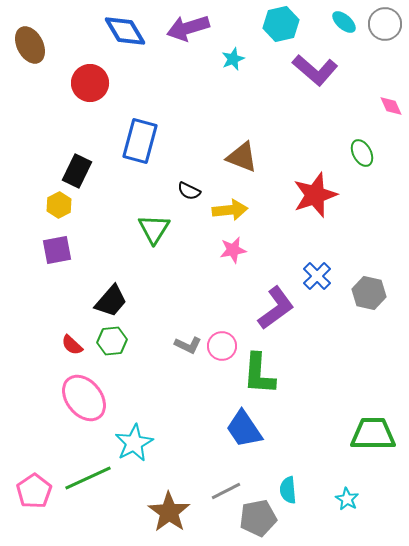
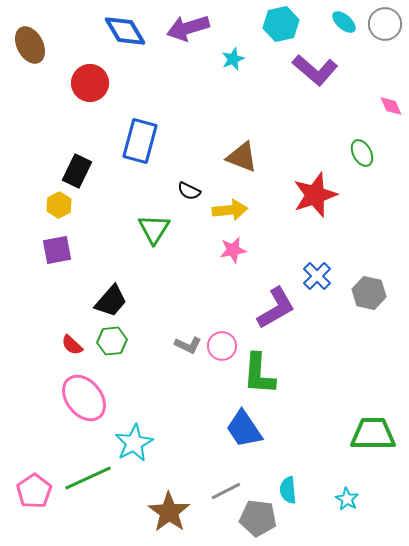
purple L-shape at (276, 308): rotated 6 degrees clockwise
gray pentagon at (258, 518): rotated 18 degrees clockwise
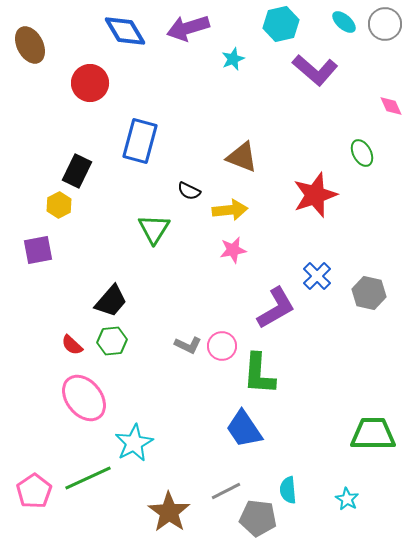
purple square at (57, 250): moved 19 px left
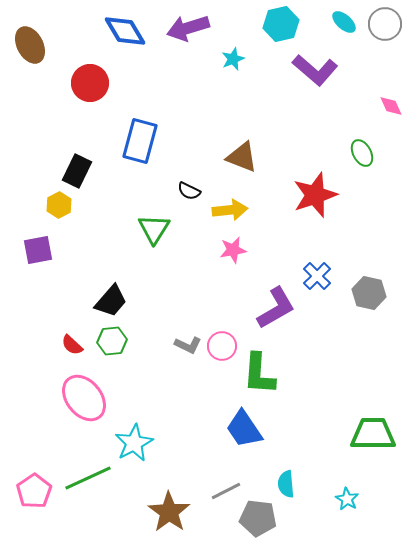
cyan semicircle at (288, 490): moved 2 px left, 6 px up
